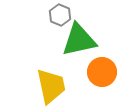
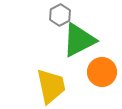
gray hexagon: rotated 10 degrees clockwise
green triangle: rotated 15 degrees counterclockwise
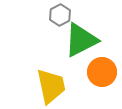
green triangle: moved 2 px right
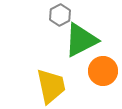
orange circle: moved 1 px right, 1 px up
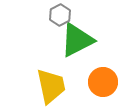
green triangle: moved 4 px left
orange circle: moved 11 px down
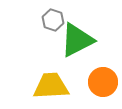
gray hexagon: moved 7 px left, 5 px down; rotated 15 degrees counterclockwise
yellow trapezoid: rotated 81 degrees counterclockwise
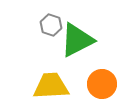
gray hexagon: moved 2 px left, 5 px down
orange circle: moved 1 px left, 2 px down
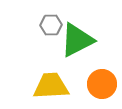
gray hexagon: rotated 20 degrees counterclockwise
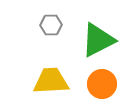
green triangle: moved 21 px right
yellow trapezoid: moved 5 px up
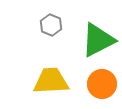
gray hexagon: rotated 25 degrees clockwise
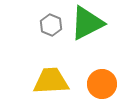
green triangle: moved 11 px left, 17 px up
